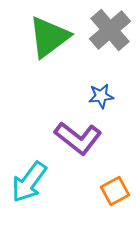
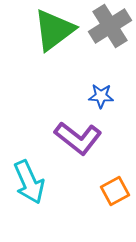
gray cross: moved 4 px up; rotated 9 degrees clockwise
green triangle: moved 5 px right, 7 px up
blue star: rotated 10 degrees clockwise
cyan arrow: rotated 60 degrees counterclockwise
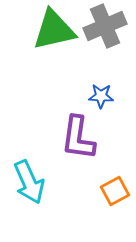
gray cross: moved 5 px left; rotated 9 degrees clockwise
green triangle: rotated 24 degrees clockwise
purple L-shape: rotated 60 degrees clockwise
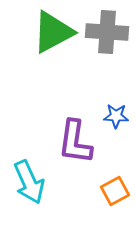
gray cross: moved 2 px right, 6 px down; rotated 27 degrees clockwise
green triangle: moved 1 px left, 2 px down; rotated 15 degrees counterclockwise
blue star: moved 15 px right, 20 px down
purple L-shape: moved 3 px left, 4 px down
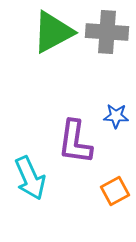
cyan arrow: moved 1 px right, 4 px up
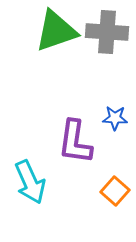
green triangle: moved 3 px right, 1 px up; rotated 9 degrees clockwise
blue star: moved 1 px left, 2 px down
cyan arrow: moved 4 px down
orange square: rotated 20 degrees counterclockwise
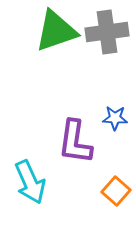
gray cross: rotated 12 degrees counterclockwise
orange square: moved 1 px right
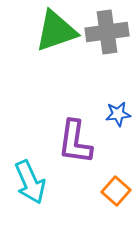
blue star: moved 3 px right, 4 px up; rotated 10 degrees counterclockwise
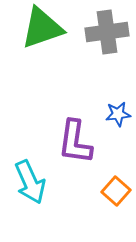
green triangle: moved 14 px left, 3 px up
